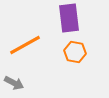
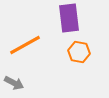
orange hexagon: moved 4 px right
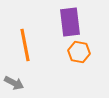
purple rectangle: moved 1 px right, 4 px down
orange line: rotated 72 degrees counterclockwise
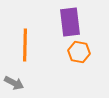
orange line: rotated 12 degrees clockwise
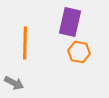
purple rectangle: rotated 20 degrees clockwise
orange line: moved 2 px up
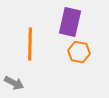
orange line: moved 5 px right, 1 px down
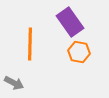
purple rectangle: rotated 48 degrees counterclockwise
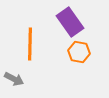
gray arrow: moved 4 px up
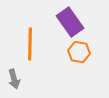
gray arrow: rotated 48 degrees clockwise
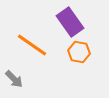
orange line: moved 2 px right, 1 px down; rotated 56 degrees counterclockwise
gray arrow: rotated 30 degrees counterclockwise
